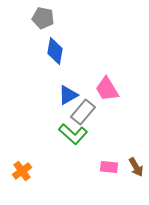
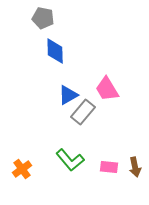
blue diamond: rotated 12 degrees counterclockwise
green L-shape: moved 3 px left, 26 px down; rotated 8 degrees clockwise
brown arrow: moved 1 px left; rotated 18 degrees clockwise
orange cross: moved 2 px up
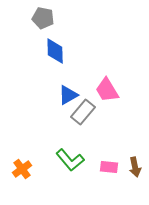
pink trapezoid: moved 1 px down
